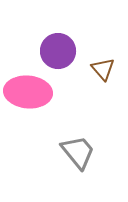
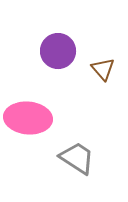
pink ellipse: moved 26 px down
gray trapezoid: moved 1 px left, 6 px down; rotated 18 degrees counterclockwise
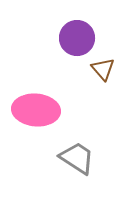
purple circle: moved 19 px right, 13 px up
pink ellipse: moved 8 px right, 8 px up
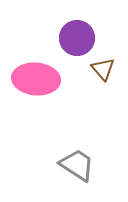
pink ellipse: moved 31 px up
gray trapezoid: moved 7 px down
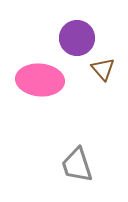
pink ellipse: moved 4 px right, 1 px down
gray trapezoid: rotated 141 degrees counterclockwise
